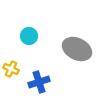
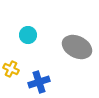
cyan circle: moved 1 px left, 1 px up
gray ellipse: moved 2 px up
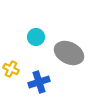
cyan circle: moved 8 px right, 2 px down
gray ellipse: moved 8 px left, 6 px down
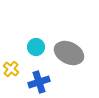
cyan circle: moved 10 px down
yellow cross: rotated 14 degrees clockwise
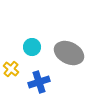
cyan circle: moved 4 px left
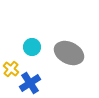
blue cross: moved 9 px left, 1 px down; rotated 15 degrees counterclockwise
